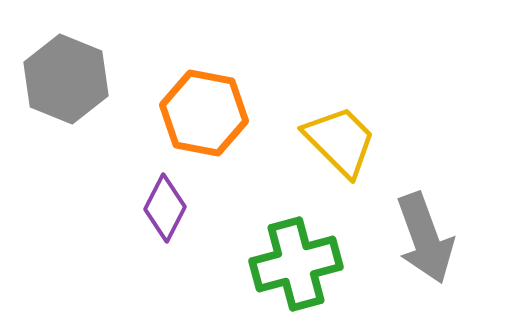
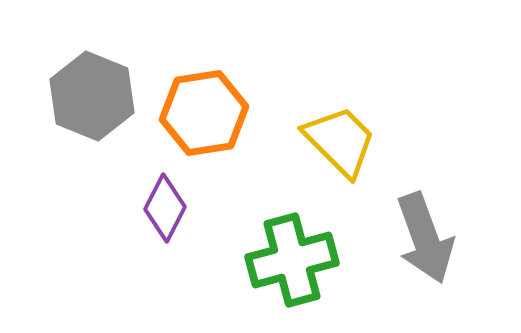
gray hexagon: moved 26 px right, 17 px down
orange hexagon: rotated 20 degrees counterclockwise
green cross: moved 4 px left, 4 px up
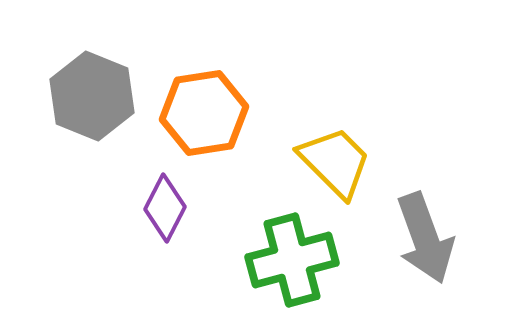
yellow trapezoid: moved 5 px left, 21 px down
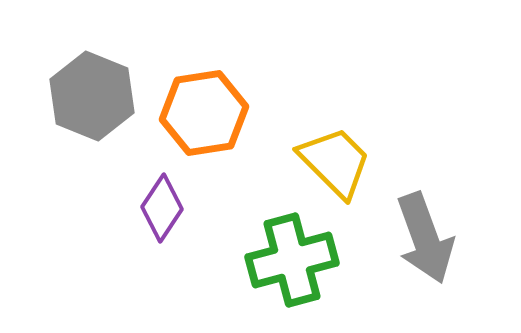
purple diamond: moved 3 px left; rotated 6 degrees clockwise
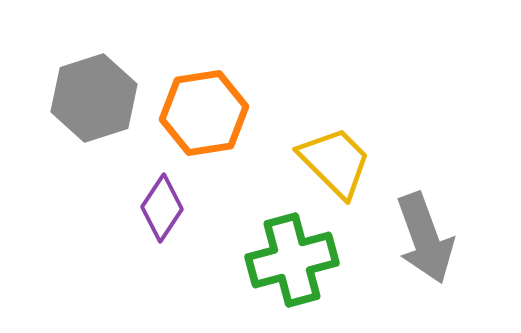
gray hexagon: moved 2 px right, 2 px down; rotated 20 degrees clockwise
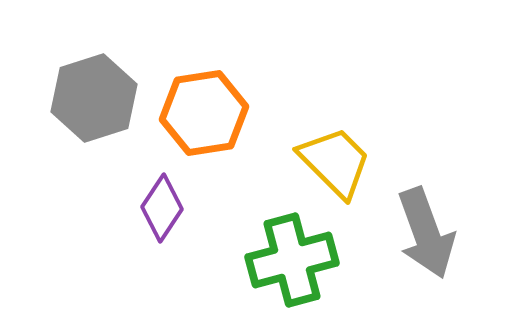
gray arrow: moved 1 px right, 5 px up
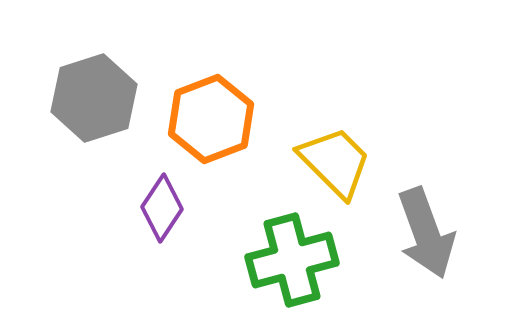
orange hexagon: moved 7 px right, 6 px down; rotated 12 degrees counterclockwise
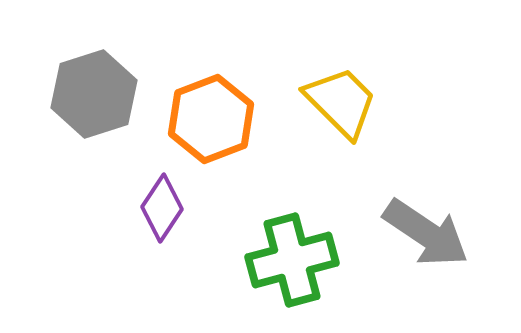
gray hexagon: moved 4 px up
yellow trapezoid: moved 6 px right, 60 px up
gray arrow: rotated 36 degrees counterclockwise
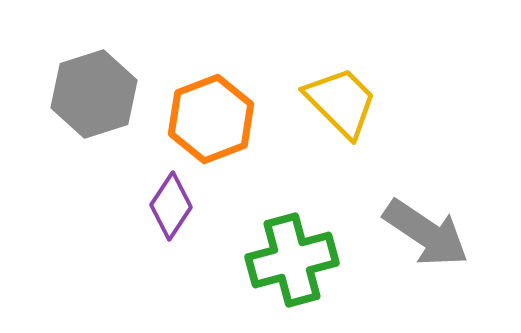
purple diamond: moved 9 px right, 2 px up
